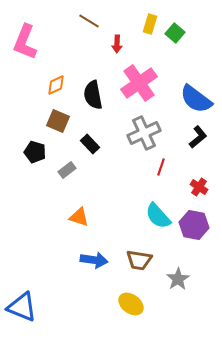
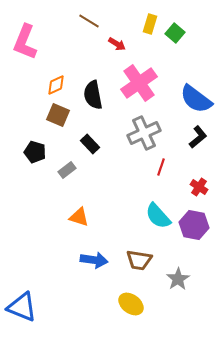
red arrow: rotated 60 degrees counterclockwise
brown square: moved 6 px up
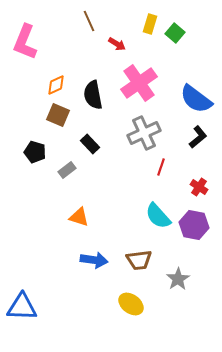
brown line: rotated 35 degrees clockwise
brown trapezoid: rotated 16 degrees counterclockwise
blue triangle: rotated 20 degrees counterclockwise
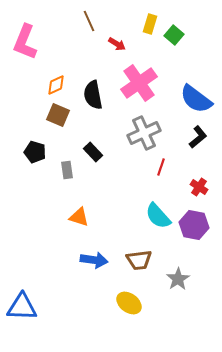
green square: moved 1 px left, 2 px down
black rectangle: moved 3 px right, 8 px down
gray rectangle: rotated 60 degrees counterclockwise
yellow ellipse: moved 2 px left, 1 px up
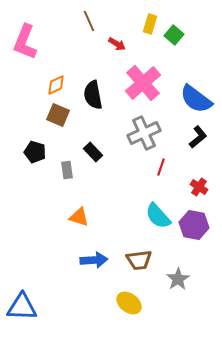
pink cross: moved 4 px right; rotated 6 degrees counterclockwise
blue arrow: rotated 12 degrees counterclockwise
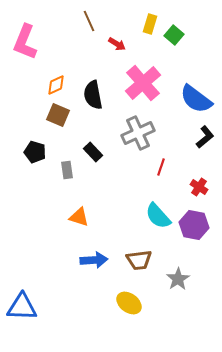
gray cross: moved 6 px left
black L-shape: moved 7 px right
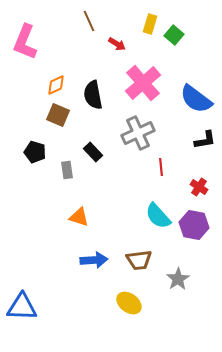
black L-shape: moved 3 px down; rotated 30 degrees clockwise
red line: rotated 24 degrees counterclockwise
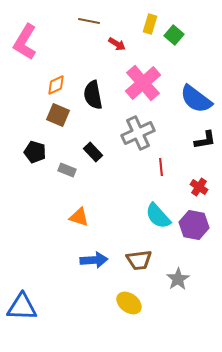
brown line: rotated 55 degrees counterclockwise
pink L-shape: rotated 9 degrees clockwise
gray rectangle: rotated 60 degrees counterclockwise
